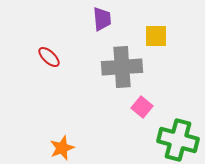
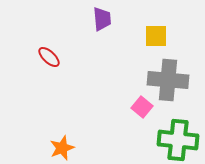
gray cross: moved 46 px right, 13 px down; rotated 9 degrees clockwise
green cross: rotated 9 degrees counterclockwise
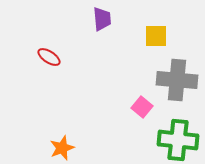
red ellipse: rotated 10 degrees counterclockwise
gray cross: moved 9 px right
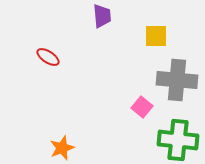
purple trapezoid: moved 3 px up
red ellipse: moved 1 px left
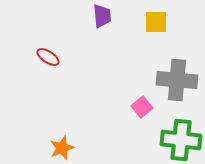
yellow square: moved 14 px up
pink square: rotated 10 degrees clockwise
green cross: moved 3 px right
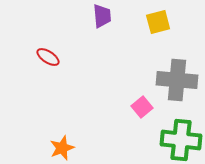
yellow square: moved 2 px right; rotated 15 degrees counterclockwise
